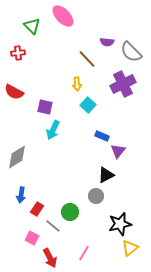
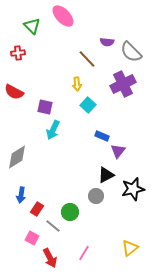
black star: moved 13 px right, 35 px up
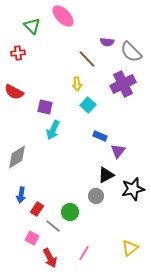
blue rectangle: moved 2 px left
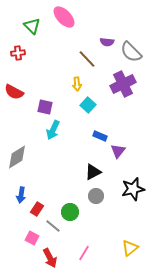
pink ellipse: moved 1 px right, 1 px down
black triangle: moved 13 px left, 3 px up
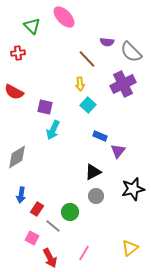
yellow arrow: moved 3 px right
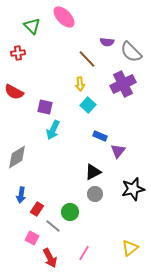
gray circle: moved 1 px left, 2 px up
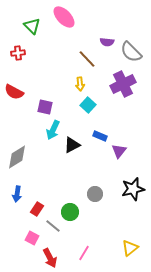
purple triangle: moved 1 px right
black triangle: moved 21 px left, 27 px up
blue arrow: moved 4 px left, 1 px up
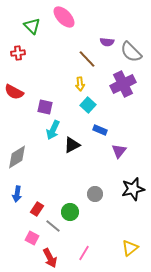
blue rectangle: moved 6 px up
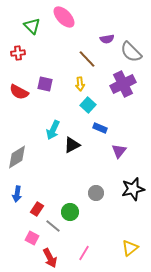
purple semicircle: moved 3 px up; rotated 16 degrees counterclockwise
red semicircle: moved 5 px right
purple square: moved 23 px up
blue rectangle: moved 2 px up
gray circle: moved 1 px right, 1 px up
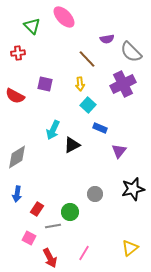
red semicircle: moved 4 px left, 4 px down
gray circle: moved 1 px left, 1 px down
gray line: rotated 49 degrees counterclockwise
pink square: moved 3 px left
